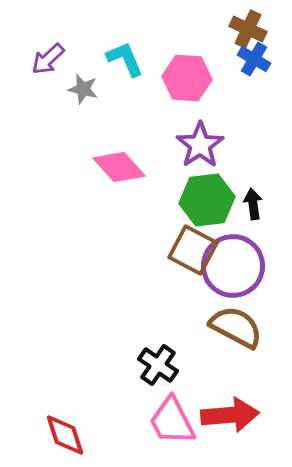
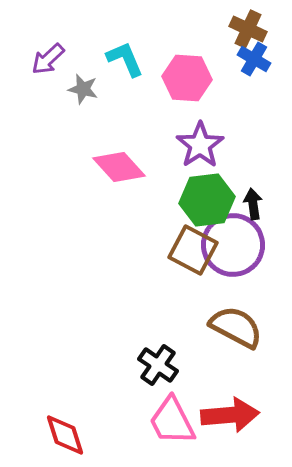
purple circle: moved 21 px up
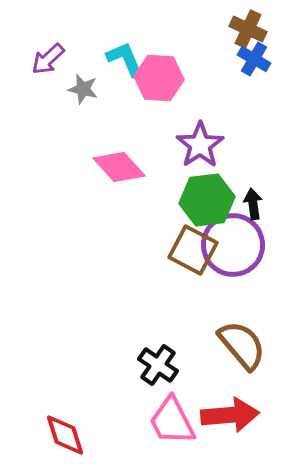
pink hexagon: moved 28 px left
brown semicircle: moved 6 px right, 18 px down; rotated 22 degrees clockwise
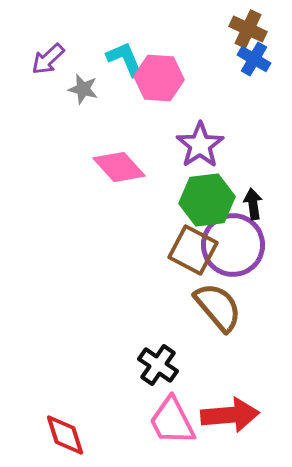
brown semicircle: moved 24 px left, 38 px up
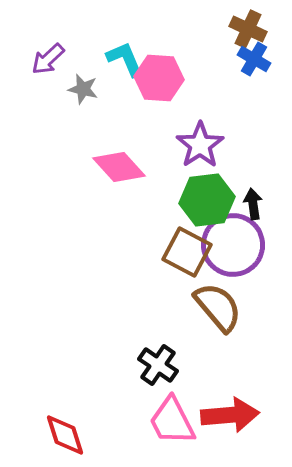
brown square: moved 6 px left, 2 px down
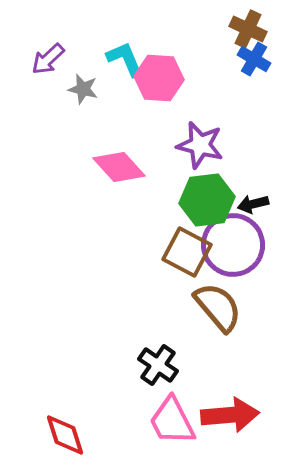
purple star: rotated 24 degrees counterclockwise
black arrow: rotated 96 degrees counterclockwise
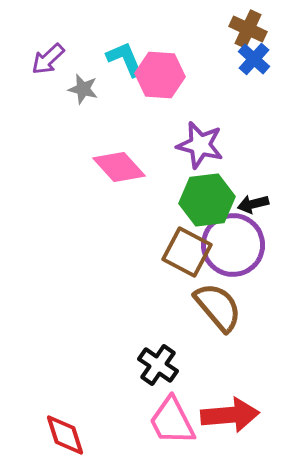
blue cross: rotated 12 degrees clockwise
pink hexagon: moved 1 px right, 3 px up
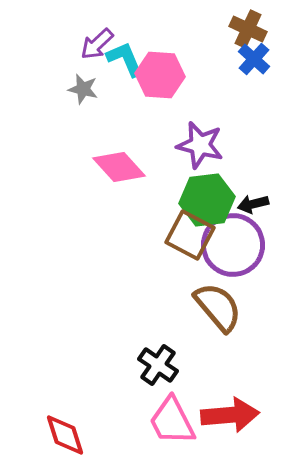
purple arrow: moved 49 px right, 15 px up
brown square: moved 3 px right, 17 px up
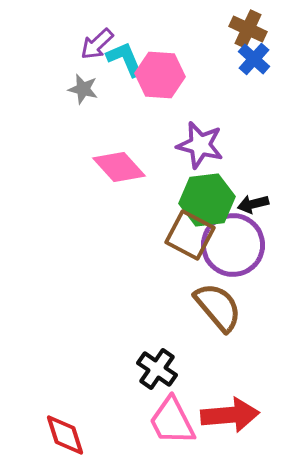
black cross: moved 1 px left, 4 px down
